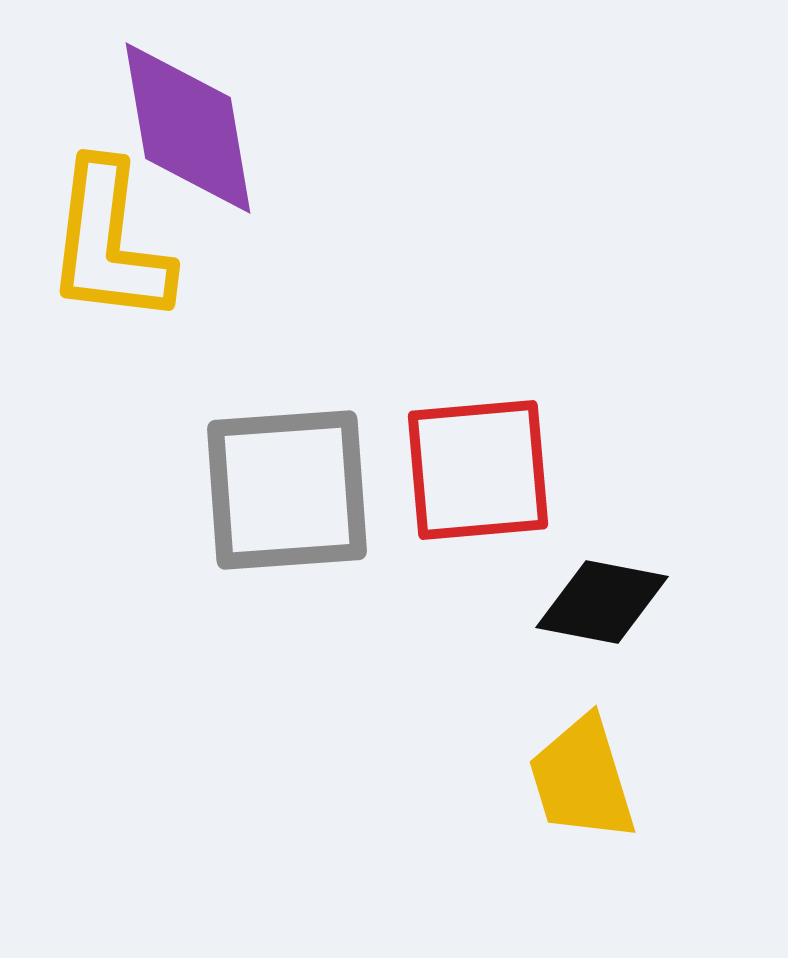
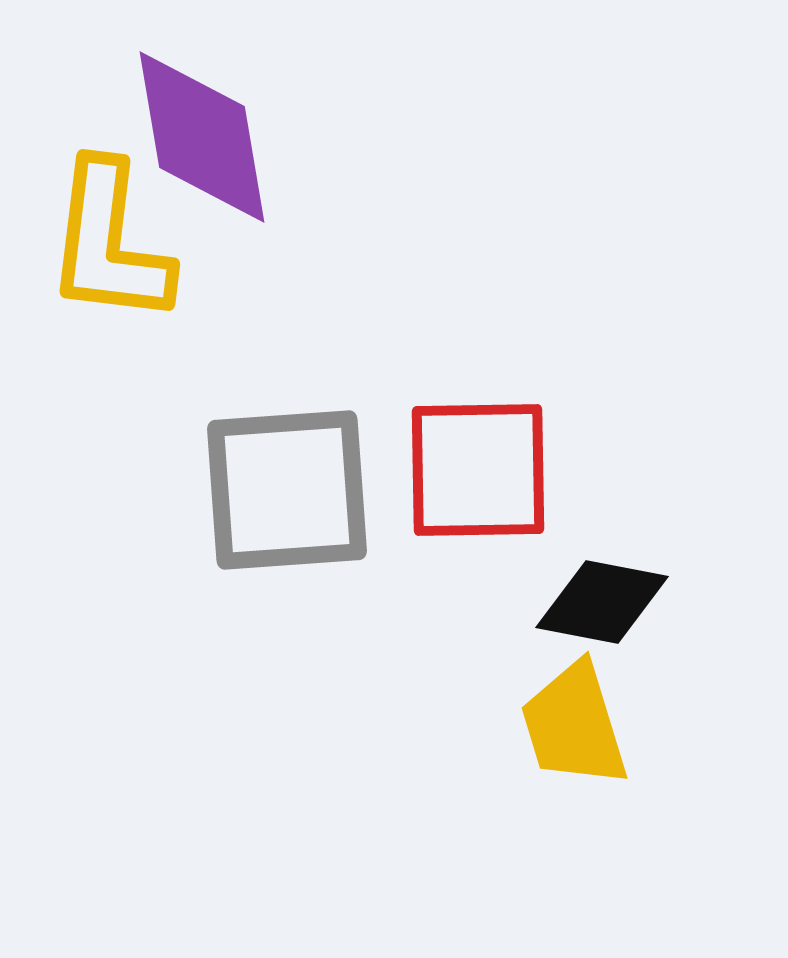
purple diamond: moved 14 px right, 9 px down
red square: rotated 4 degrees clockwise
yellow trapezoid: moved 8 px left, 54 px up
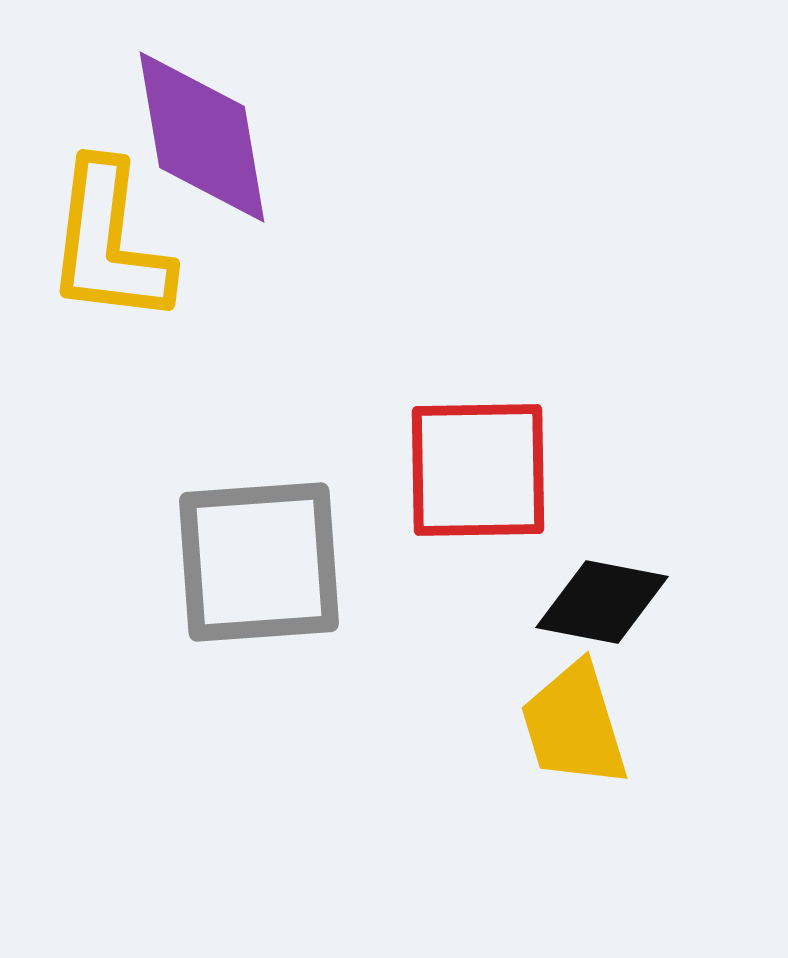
gray square: moved 28 px left, 72 px down
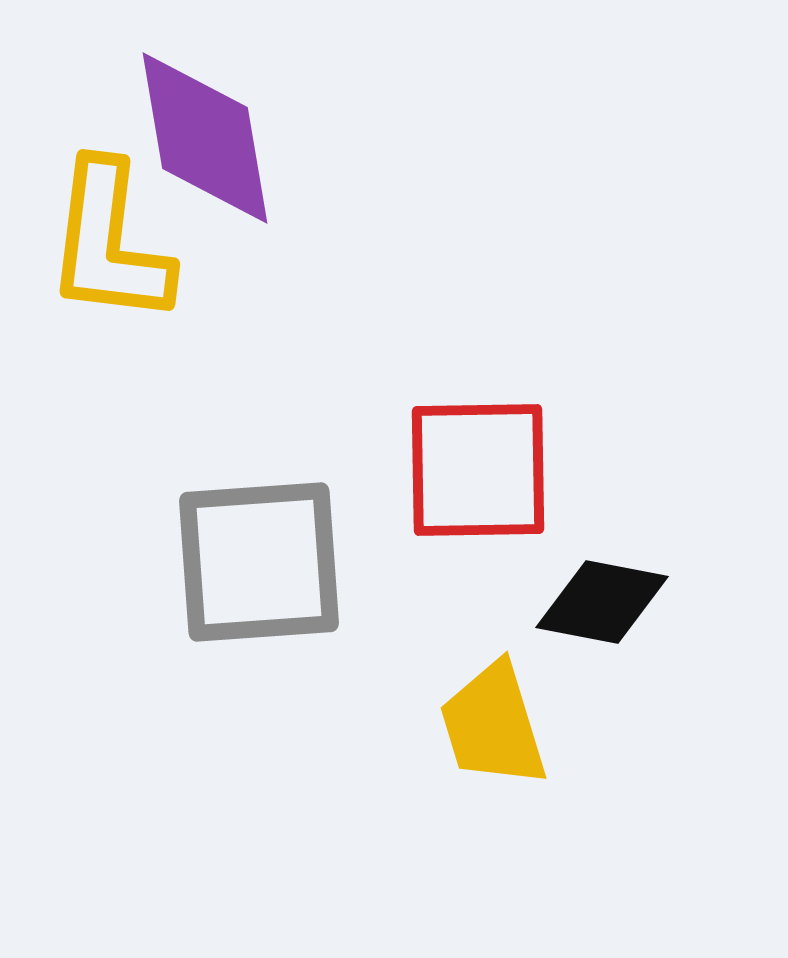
purple diamond: moved 3 px right, 1 px down
yellow trapezoid: moved 81 px left
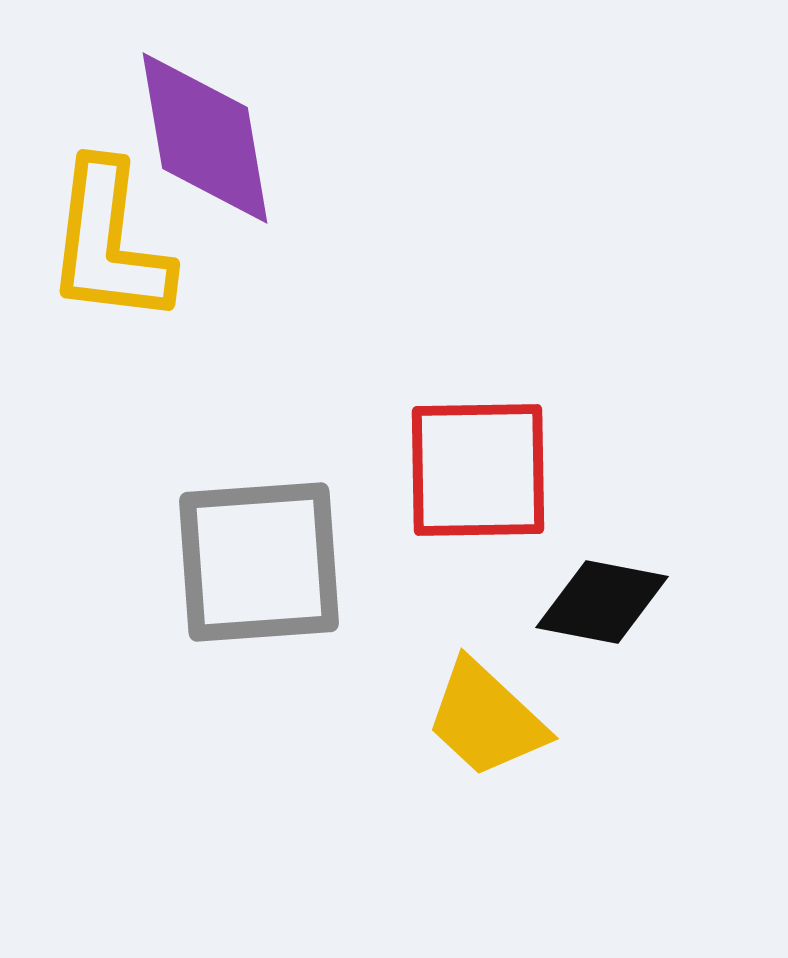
yellow trapezoid: moved 7 px left, 6 px up; rotated 30 degrees counterclockwise
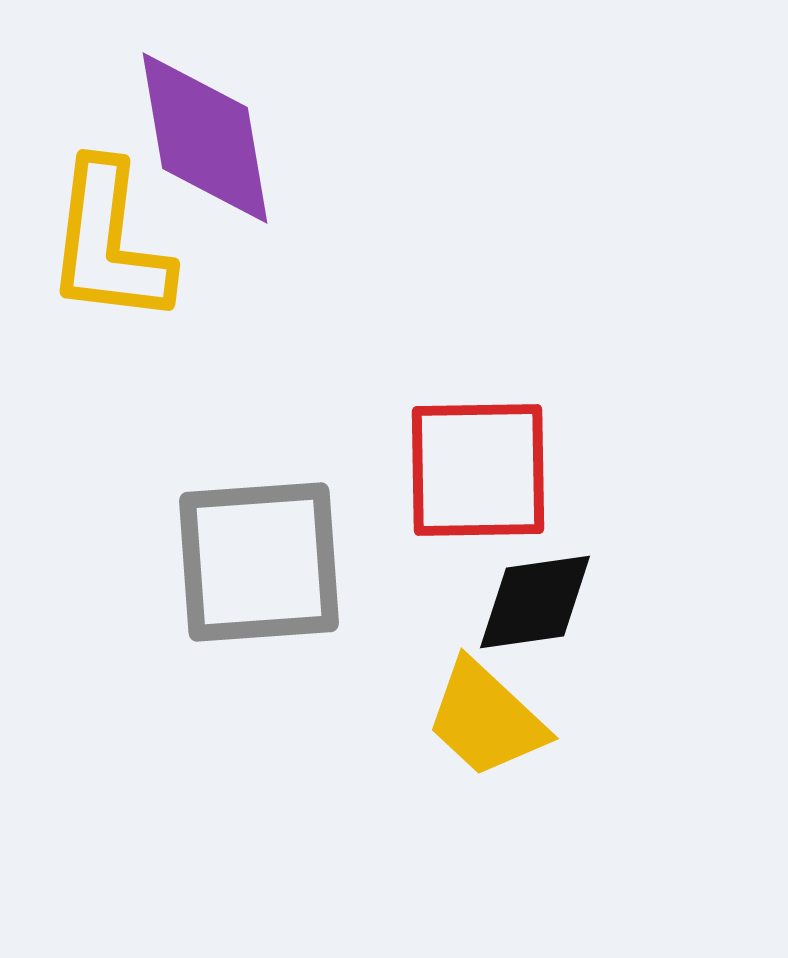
black diamond: moved 67 px left; rotated 19 degrees counterclockwise
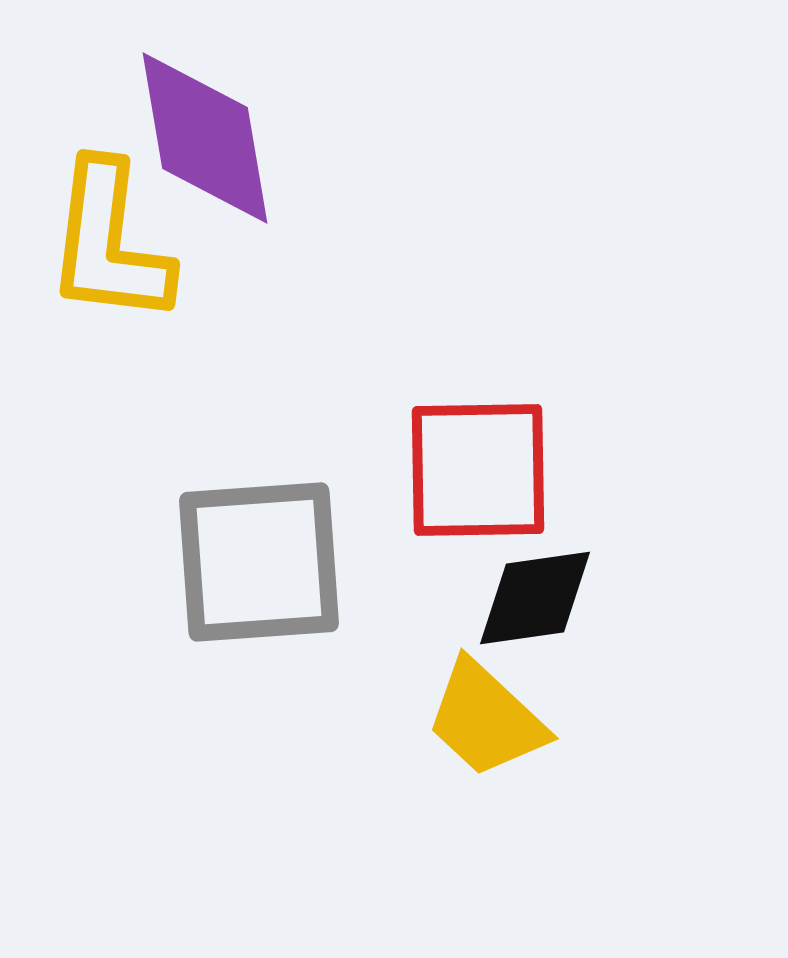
black diamond: moved 4 px up
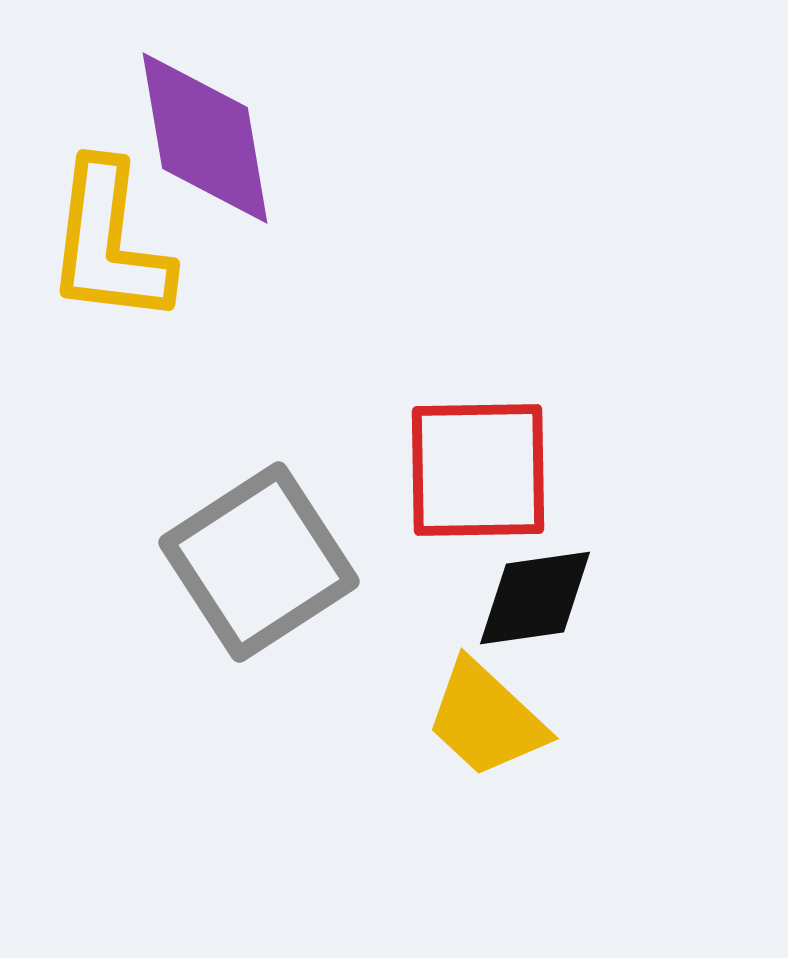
gray square: rotated 29 degrees counterclockwise
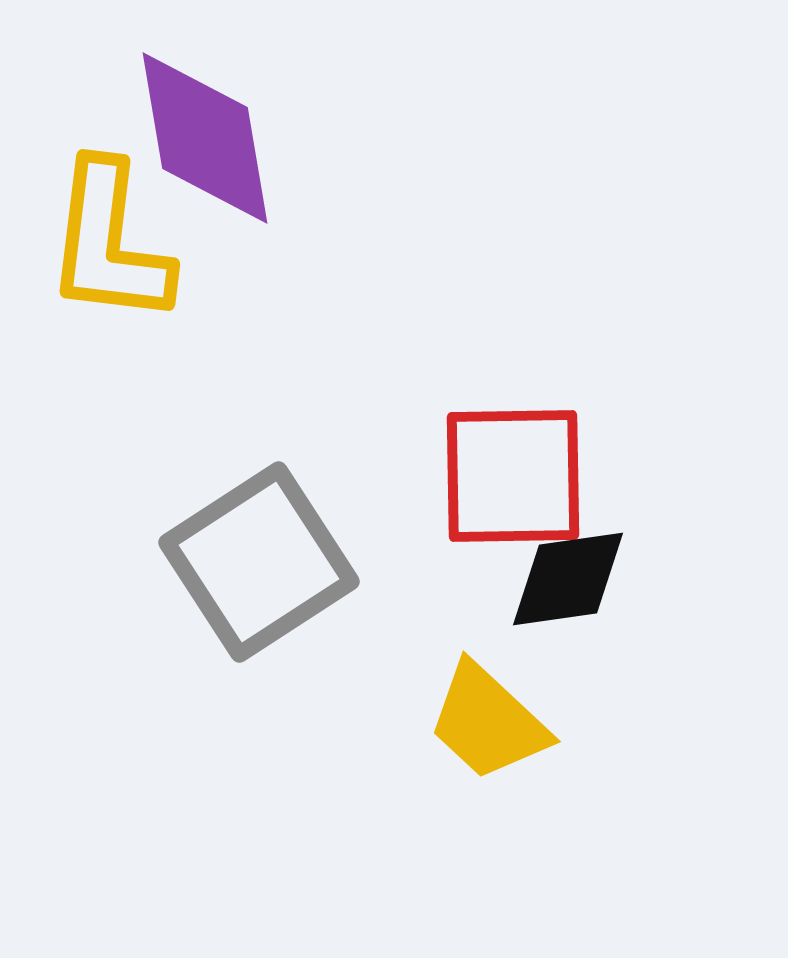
red square: moved 35 px right, 6 px down
black diamond: moved 33 px right, 19 px up
yellow trapezoid: moved 2 px right, 3 px down
